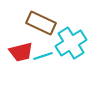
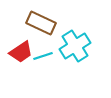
cyan cross: moved 4 px right, 3 px down
red trapezoid: rotated 20 degrees counterclockwise
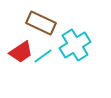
cyan cross: moved 1 px up
cyan line: rotated 18 degrees counterclockwise
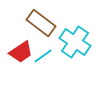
brown rectangle: rotated 12 degrees clockwise
cyan cross: moved 3 px up; rotated 24 degrees counterclockwise
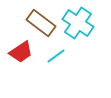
cyan cross: moved 3 px right, 19 px up
cyan line: moved 13 px right
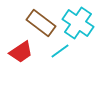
cyan line: moved 4 px right, 5 px up
